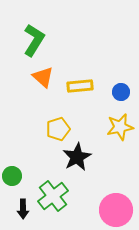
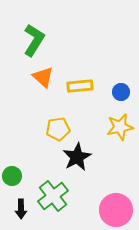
yellow pentagon: rotated 10 degrees clockwise
black arrow: moved 2 px left
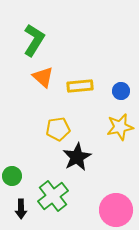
blue circle: moved 1 px up
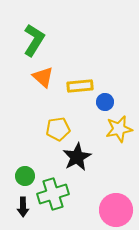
blue circle: moved 16 px left, 11 px down
yellow star: moved 1 px left, 2 px down
green circle: moved 13 px right
green cross: moved 2 px up; rotated 20 degrees clockwise
black arrow: moved 2 px right, 2 px up
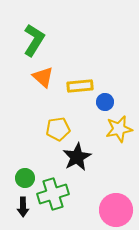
green circle: moved 2 px down
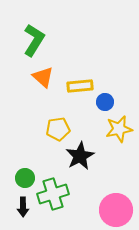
black star: moved 3 px right, 1 px up
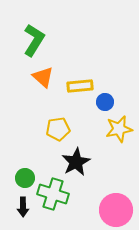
black star: moved 4 px left, 6 px down
green cross: rotated 36 degrees clockwise
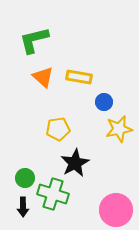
green L-shape: rotated 136 degrees counterclockwise
yellow rectangle: moved 1 px left, 9 px up; rotated 15 degrees clockwise
blue circle: moved 1 px left
black star: moved 1 px left, 1 px down
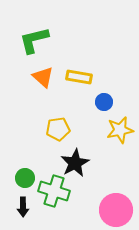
yellow star: moved 1 px right, 1 px down
green cross: moved 1 px right, 3 px up
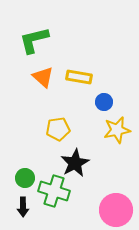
yellow star: moved 3 px left
